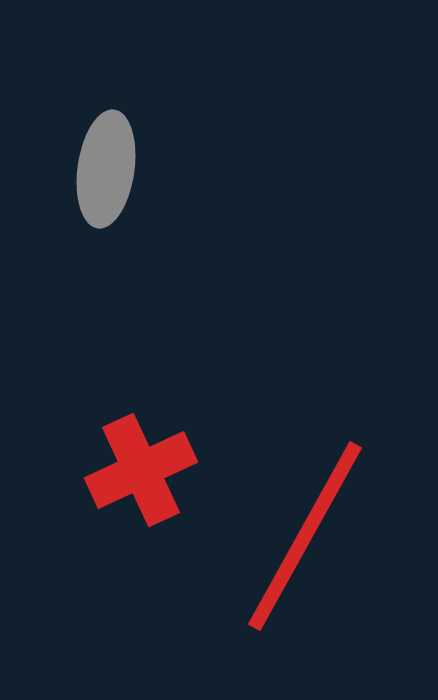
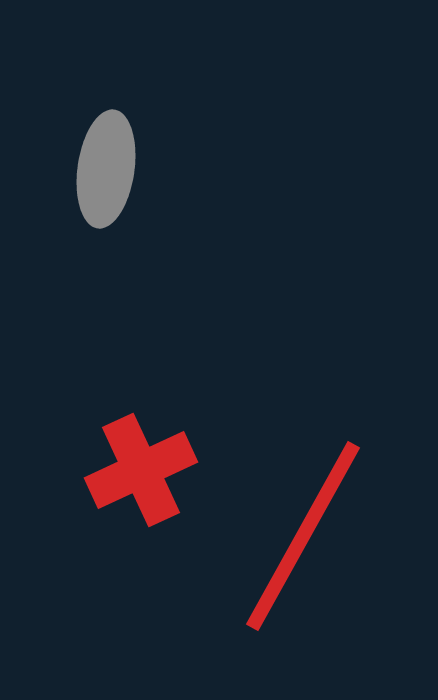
red line: moved 2 px left
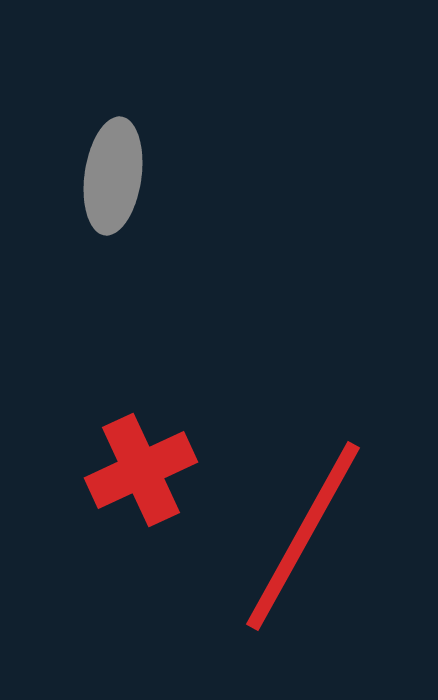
gray ellipse: moved 7 px right, 7 px down
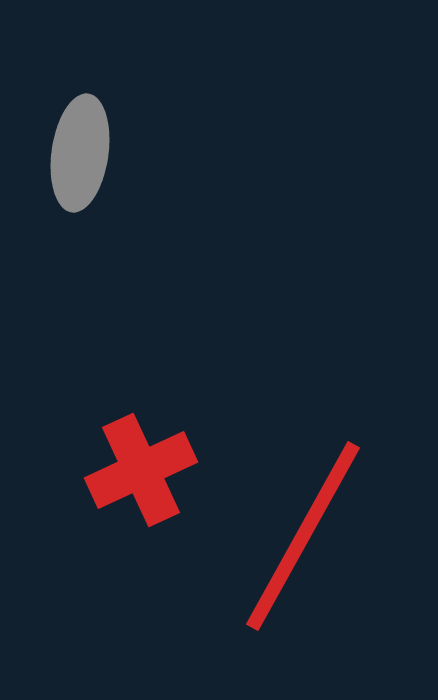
gray ellipse: moved 33 px left, 23 px up
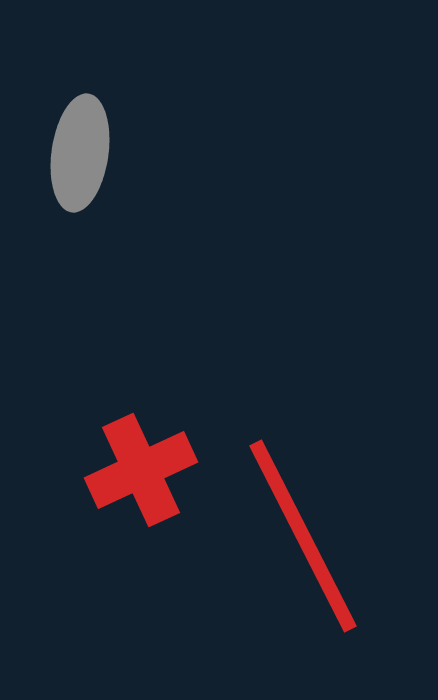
red line: rotated 56 degrees counterclockwise
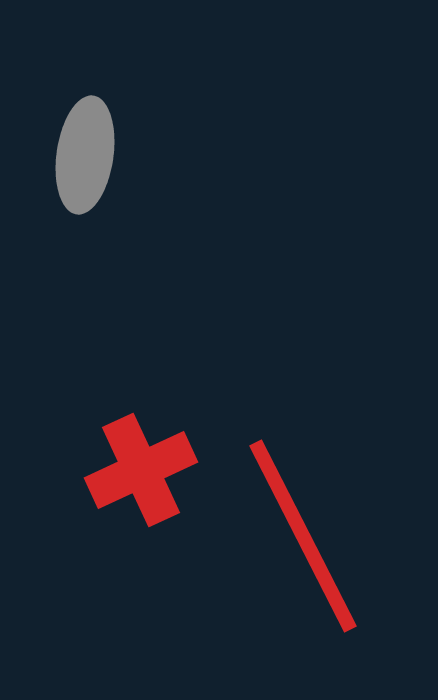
gray ellipse: moved 5 px right, 2 px down
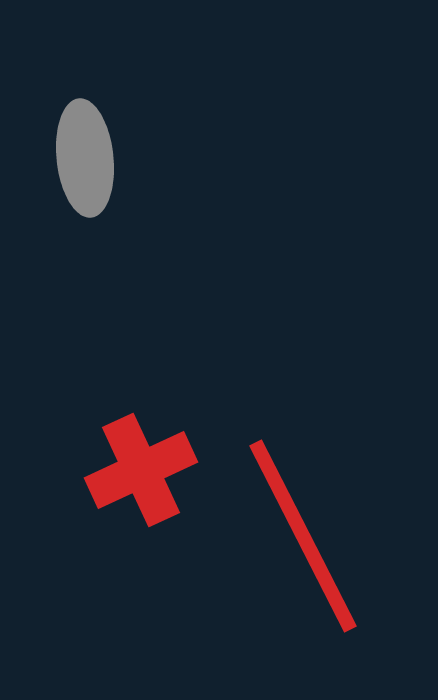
gray ellipse: moved 3 px down; rotated 14 degrees counterclockwise
